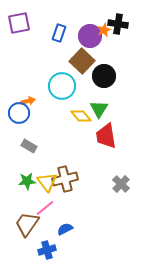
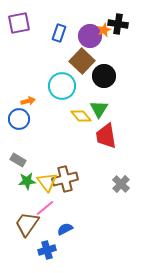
blue circle: moved 6 px down
gray rectangle: moved 11 px left, 14 px down
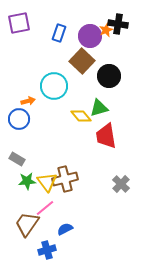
orange star: moved 2 px right
black circle: moved 5 px right
cyan circle: moved 8 px left
green triangle: moved 1 px up; rotated 42 degrees clockwise
gray rectangle: moved 1 px left, 1 px up
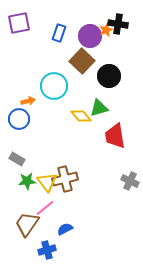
red trapezoid: moved 9 px right
gray cross: moved 9 px right, 3 px up; rotated 18 degrees counterclockwise
